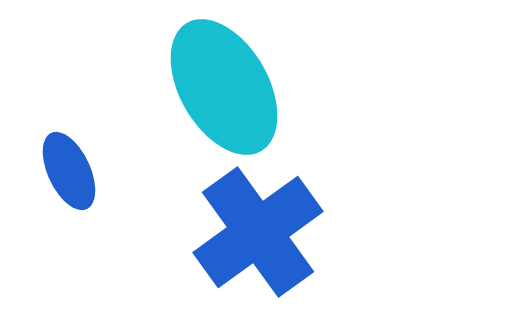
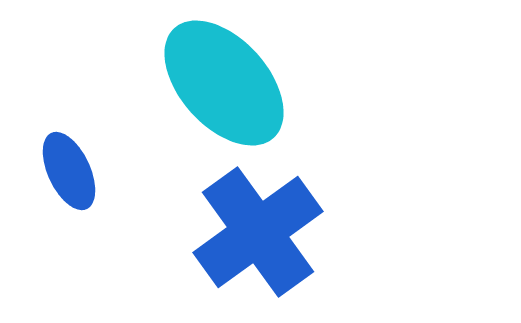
cyan ellipse: moved 4 px up; rotated 12 degrees counterclockwise
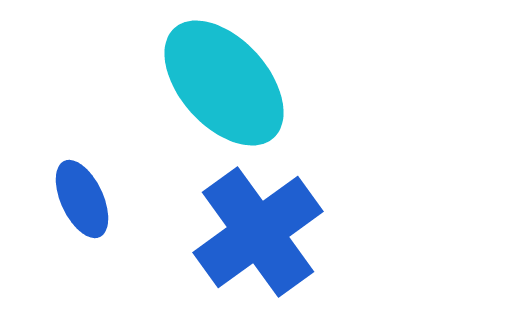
blue ellipse: moved 13 px right, 28 px down
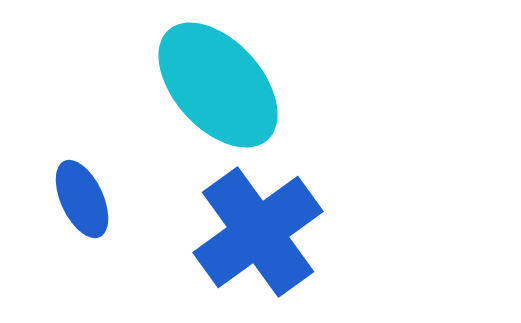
cyan ellipse: moved 6 px left, 2 px down
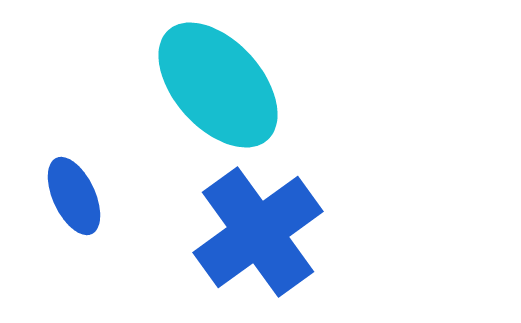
blue ellipse: moved 8 px left, 3 px up
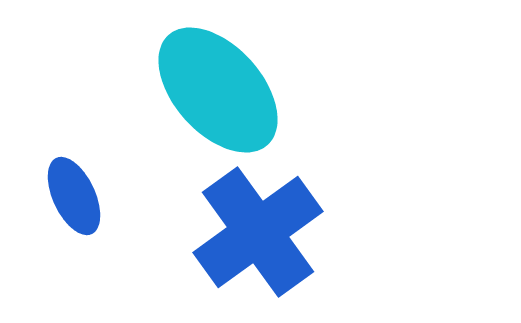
cyan ellipse: moved 5 px down
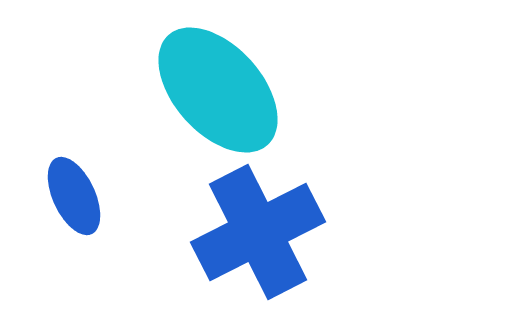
blue cross: rotated 9 degrees clockwise
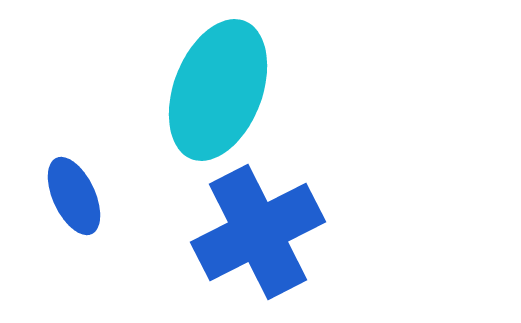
cyan ellipse: rotated 63 degrees clockwise
